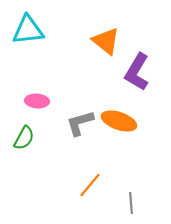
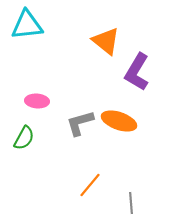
cyan triangle: moved 1 px left, 5 px up
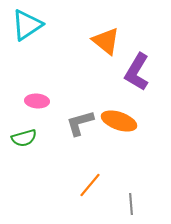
cyan triangle: rotated 28 degrees counterclockwise
green semicircle: rotated 45 degrees clockwise
gray line: moved 1 px down
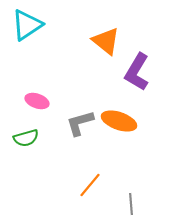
pink ellipse: rotated 15 degrees clockwise
green semicircle: moved 2 px right
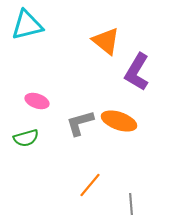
cyan triangle: rotated 20 degrees clockwise
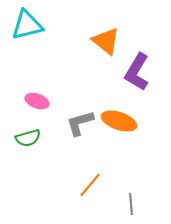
green semicircle: moved 2 px right
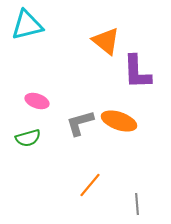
purple L-shape: rotated 33 degrees counterclockwise
gray line: moved 6 px right
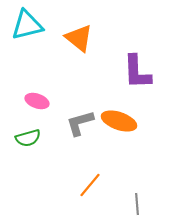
orange triangle: moved 27 px left, 3 px up
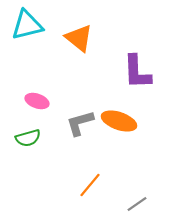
gray line: rotated 60 degrees clockwise
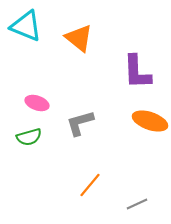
cyan triangle: moved 1 px left, 1 px down; rotated 36 degrees clockwise
pink ellipse: moved 2 px down
orange ellipse: moved 31 px right
green semicircle: moved 1 px right, 1 px up
gray line: rotated 10 degrees clockwise
